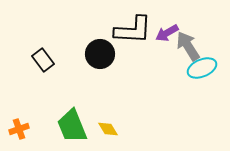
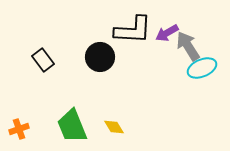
black circle: moved 3 px down
yellow diamond: moved 6 px right, 2 px up
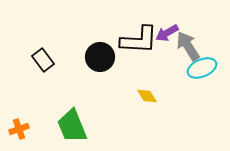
black L-shape: moved 6 px right, 10 px down
yellow diamond: moved 33 px right, 31 px up
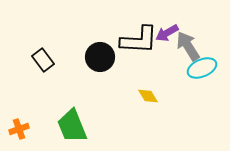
yellow diamond: moved 1 px right
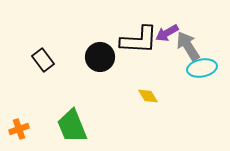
cyan ellipse: rotated 12 degrees clockwise
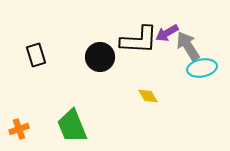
black rectangle: moved 7 px left, 5 px up; rotated 20 degrees clockwise
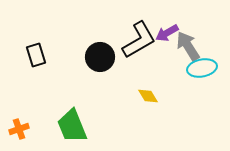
black L-shape: rotated 33 degrees counterclockwise
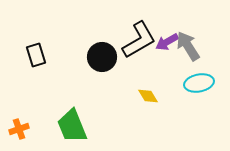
purple arrow: moved 9 px down
black circle: moved 2 px right
cyan ellipse: moved 3 px left, 15 px down
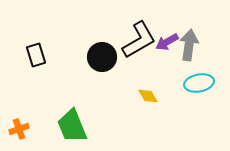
gray arrow: moved 1 px right, 1 px up; rotated 40 degrees clockwise
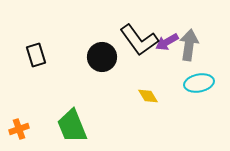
black L-shape: rotated 84 degrees clockwise
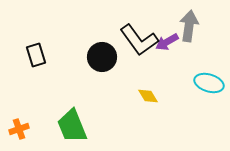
gray arrow: moved 19 px up
cyan ellipse: moved 10 px right; rotated 28 degrees clockwise
